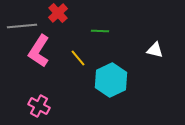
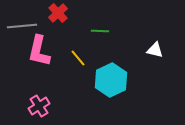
pink L-shape: rotated 20 degrees counterclockwise
pink cross: rotated 30 degrees clockwise
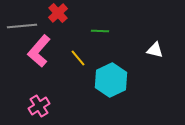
pink L-shape: rotated 28 degrees clockwise
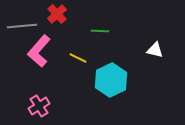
red cross: moved 1 px left, 1 px down
yellow line: rotated 24 degrees counterclockwise
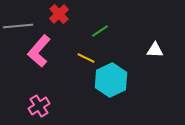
red cross: moved 2 px right
gray line: moved 4 px left
green line: rotated 36 degrees counterclockwise
white triangle: rotated 12 degrees counterclockwise
yellow line: moved 8 px right
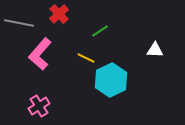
gray line: moved 1 px right, 3 px up; rotated 16 degrees clockwise
pink L-shape: moved 1 px right, 3 px down
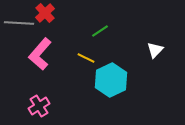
red cross: moved 14 px left, 1 px up
gray line: rotated 8 degrees counterclockwise
white triangle: rotated 48 degrees counterclockwise
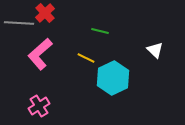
green line: rotated 48 degrees clockwise
white triangle: rotated 30 degrees counterclockwise
pink L-shape: rotated 8 degrees clockwise
cyan hexagon: moved 2 px right, 2 px up
